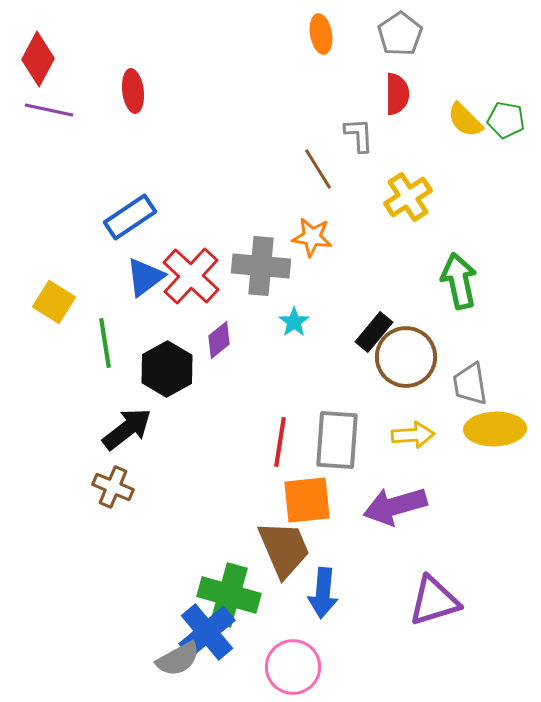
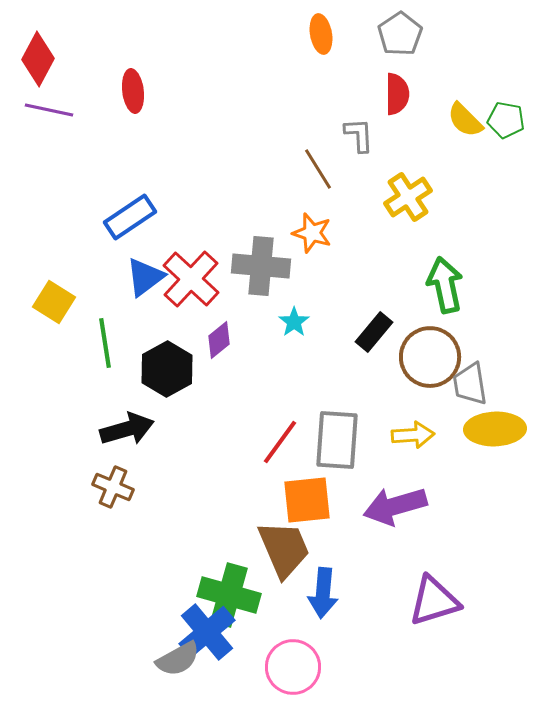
orange star: moved 4 px up; rotated 9 degrees clockwise
red cross: moved 3 px down
green arrow: moved 14 px left, 4 px down
brown circle: moved 24 px right
black arrow: rotated 22 degrees clockwise
red line: rotated 27 degrees clockwise
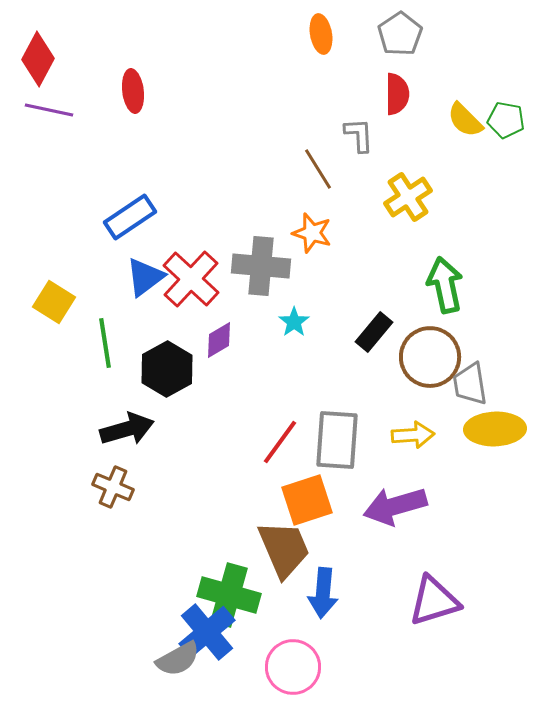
purple diamond: rotated 9 degrees clockwise
orange square: rotated 12 degrees counterclockwise
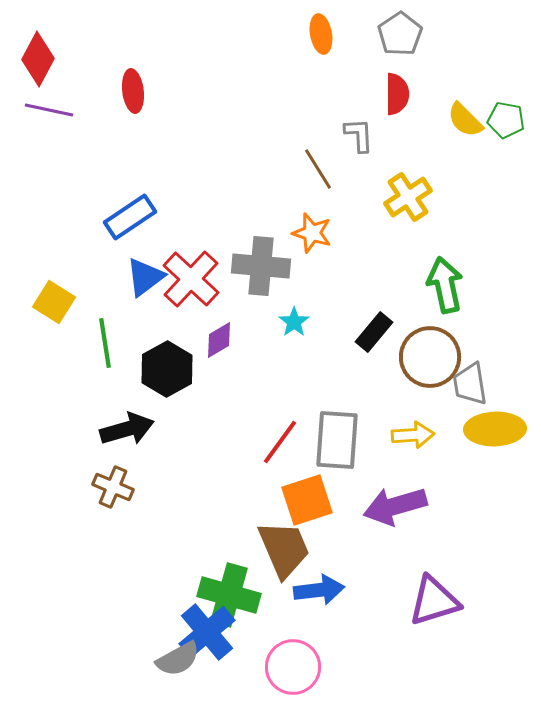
blue arrow: moved 4 px left, 3 px up; rotated 102 degrees counterclockwise
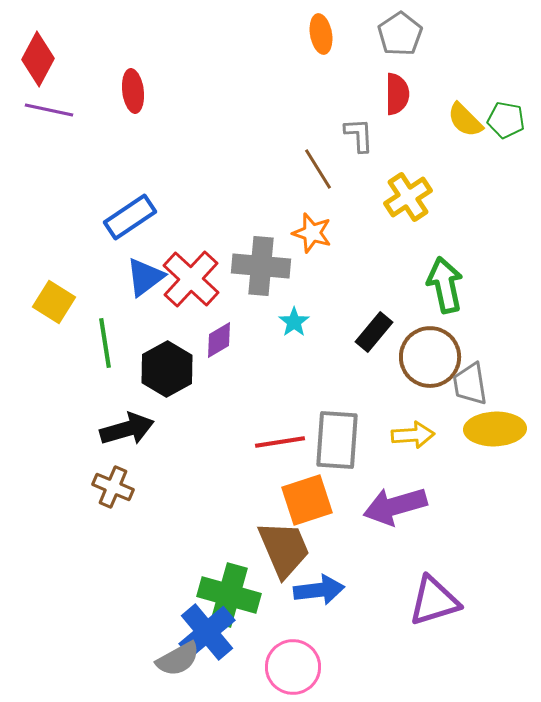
red line: rotated 45 degrees clockwise
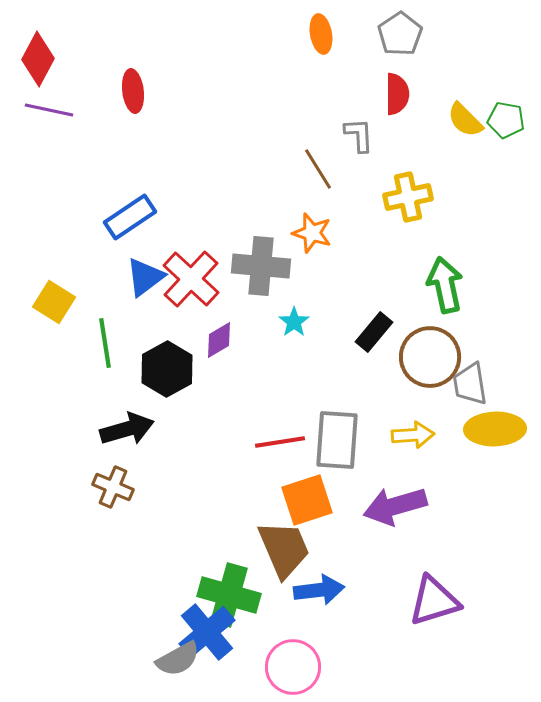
yellow cross: rotated 21 degrees clockwise
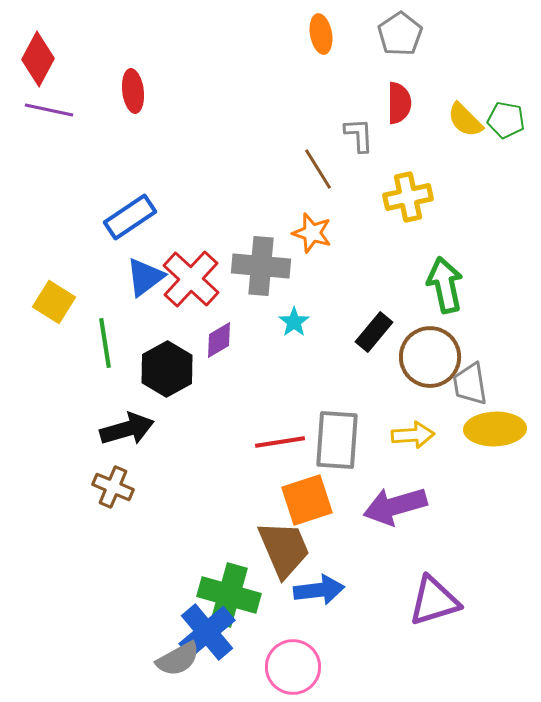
red semicircle: moved 2 px right, 9 px down
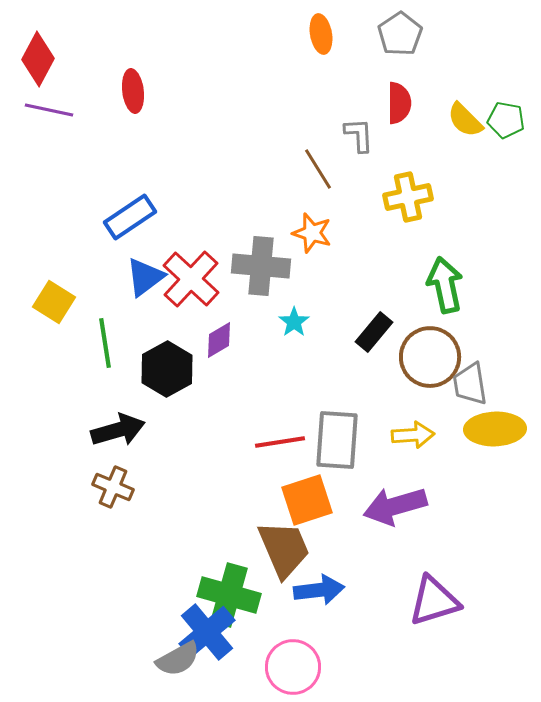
black arrow: moved 9 px left, 1 px down
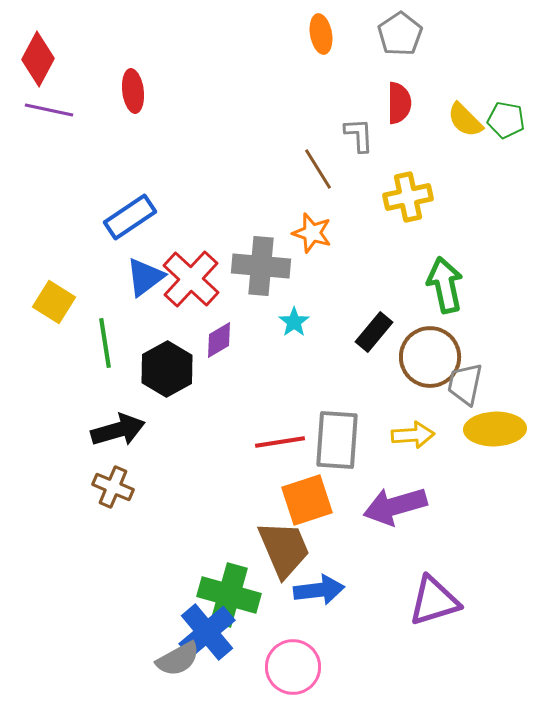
gray trapezoid: moved 5 px left; rotated 21 degrees clockwise
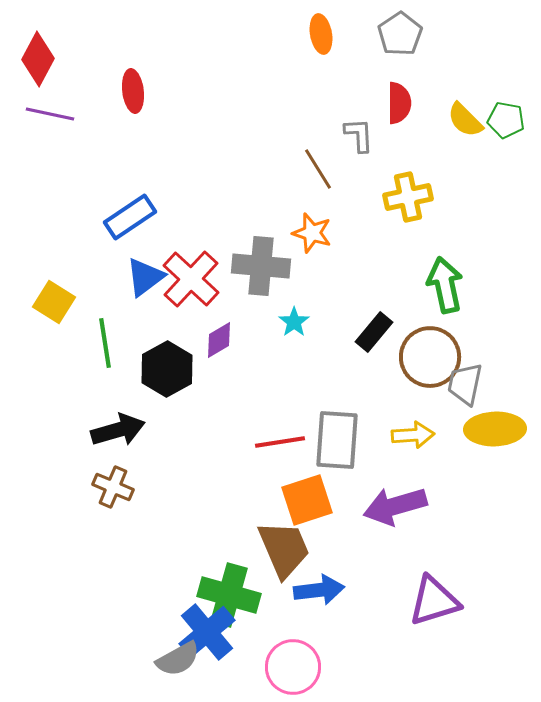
purple line: moved 1 px right, 4 px down
